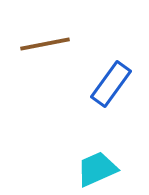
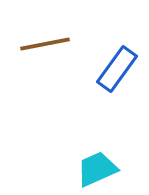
blue rectangle: moved 6 px right, 15 px up
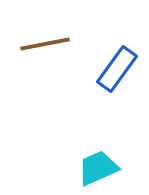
cyan trapezoid: moved 1 px right, 1 px up
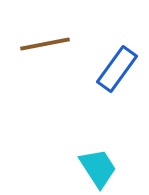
cyan trapezoid: rotated 81 degrees clockwise
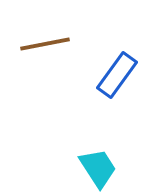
blue rectangle: moved 6 px down
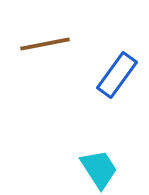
cyan trapezoid: moved 1 px right, 1 px down
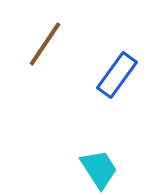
brown line: rotated 45 degrees counterclockwise
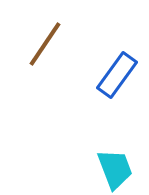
cyan trapezoid: moved 16 px right; rotated 12 degrees clockwise
